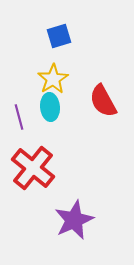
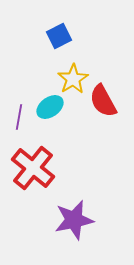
blue square: rotated 10 degrees counterclockwise
yellow star: moved 20 px right
cyan ellipse: rotated 60 degrees clockwise
purple line: rotated 25 degrees clockwise
purple star: rotated 12 degrees clockwise
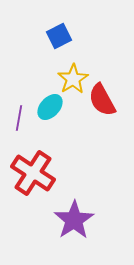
red semicircle: moved 1 px left, 1 px up
cyan ellipse: rotated 12 degrees counterclockwise
purple line: moved 1 px down
red cross: moved 5 px down; rotated 6 degrees counterclockwise
purple star: rotated 21 degrees counterclockwise
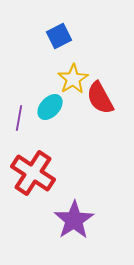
red semicircle: moved 2 px left, 2 px up
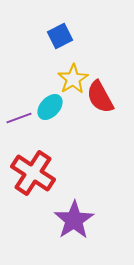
blue square: moved 1 px right
red semicircle: moved 1 px up
purple line: rotated 60 degrees clockwise
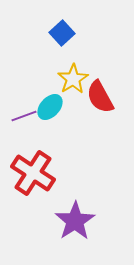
blue square: moved 2 px right, 3 px up; rotated 15 degrees counterclockwise
purple line: moved 5 px right, 2 px up
purple star: moved 1 px right, 1 px down
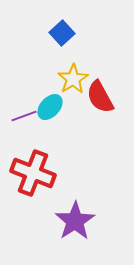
red cross: rotated 12 degrees counterclockwise
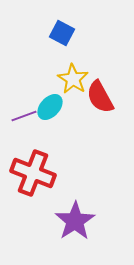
blue square: rotated 20 degrees counterclockwise
yellow star: rotated 8 degrees counterclockwise
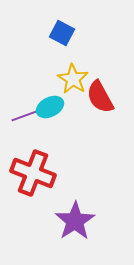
cyan ellipse: rotated 20 degrees clockwise
